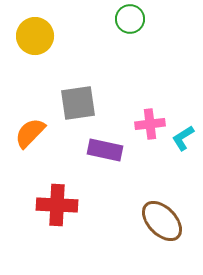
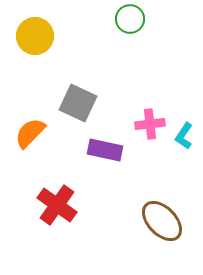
gray square: rotated 33 degrees clockwise
cyan L-shape: moved 1 px right, 2 px up; rotated 24 degrees counterclockwise
red cross: rotated 33 degrees clockwise
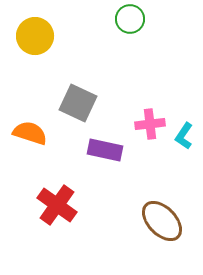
orange semicircle: rotated 64 degrees clockwise
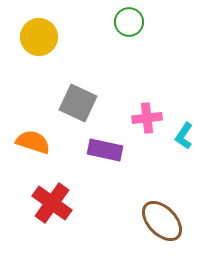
green circle: moved 1 px left, 3 px down
yellow circle: moved 4 px right, 1 px down
pink cross: moved 3 px left, 6 px up
orange semicircle: moved 3 px right, 9 px down
red cross: moved 5 px left, 2 px up
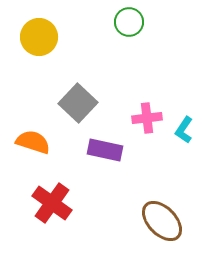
gray square: rotated 18 degrees clockwise
cyan L-shape: moved 6 px up
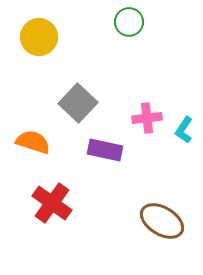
brown ellipse: rotated 15 degrees counterclockwise
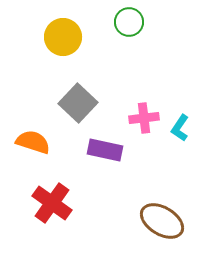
yellow circle: moved 24 px right
pink cross: moved 3 px left
cyan L-shape: moved 4 px left, 2 px up
